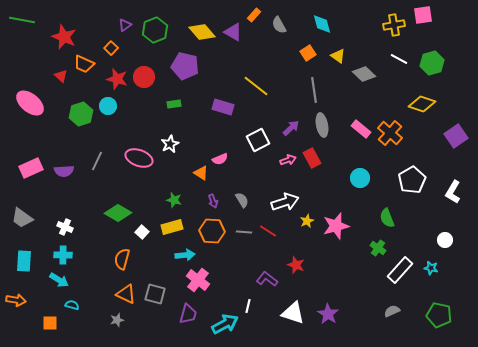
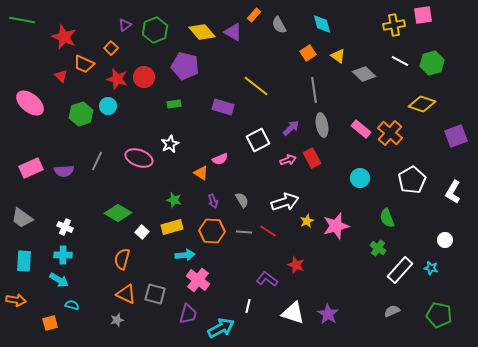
white line at (399, 59): moved 1 px right, 2 px down
purple square at (456, 136): rotated 15 degrees clockwise
orange square at (50, 323): rotated 14 degrees counterclockwise
cyan arrow at (225, 324): moved 4 px left, 4 px down
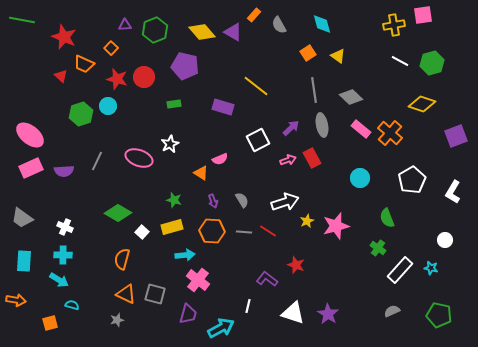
purple triangle at (125, 25): rotated 32 degrees clockwise
gray diamond at (364, 74): moved 13 px left, 23 px down
pink ellipse at (30, 103): moved 32 px down
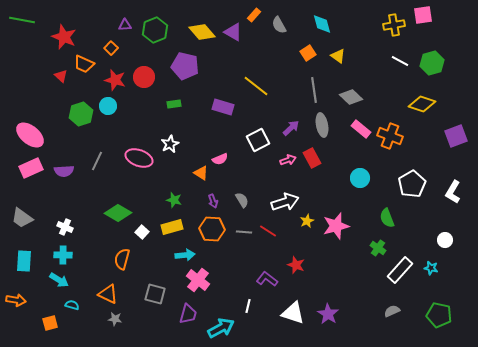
red star at (117, 79): moved 2 px left, 1 px down
orange cross at (390, 133): moved 3 px down; rotated 20 degrees counterclockwise
white pentagon at (412, 180): moved 4 px down
orange hexagon at (212, 231): moved 2 px up
orange triangle at (126, 294): moved 18 px left
gray star at (117, 320): moved 2 px left, 1 px up; rotated 24 degrees clockwise
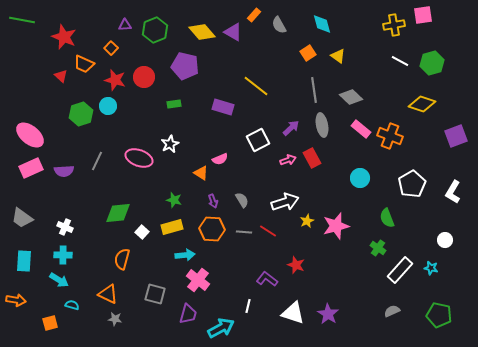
green diamond at (118, 213): rotated 36 degrees counterclockwise
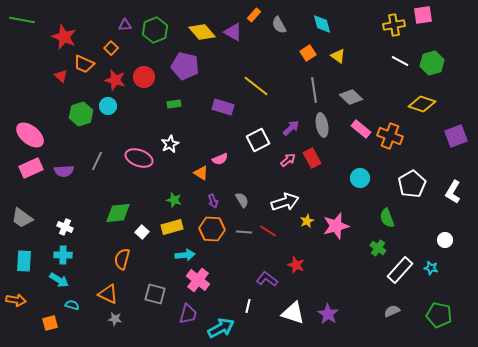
pink arrow at (288, 160): rotated 21 degrees counterclockwise
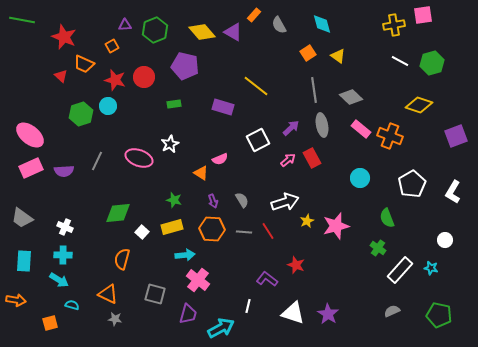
orange square at (111, 48): moved 1 px right, 2 px up; rotated 16 degrees clockwise
yellow diamond at (422, 104): moved 3 px left, 1 px down
red line at (268, 231): rotated 24 degrees clockwise
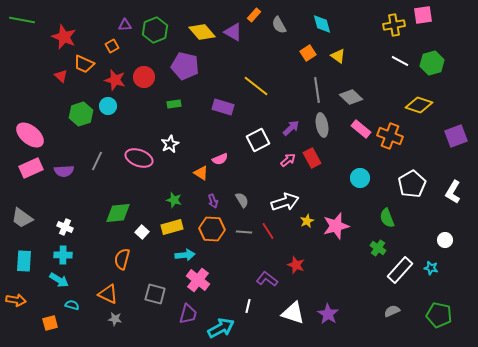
gray line at (314, 90): moved 3 px right
